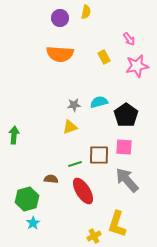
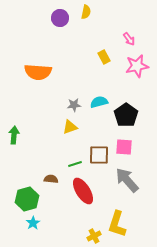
orange semicircle: moved 22 px left, 18 px down
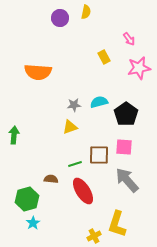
pink star: moved 2 px right, 2 px down
black pentagon: moved 1 px up
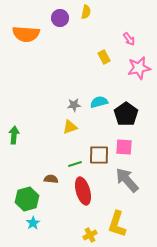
orange semicircle: moved 12 px left, 38 px up
red ellipse: rotated 16 degrees clockwise
yellow cross: moved 4 px left, 1 px up
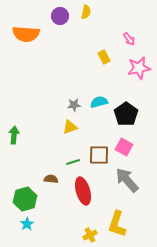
purple circle: moved 2 px up
pink square: rotated 24 degrees clockwise
green line: moved 2 px left, 2 px up
green hexagon: moved 2 px left
cyan star: moved 6 px left, 1 px down
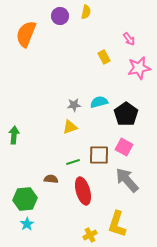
orange semicircle: rotated 108 degrees clockwise
green hexagon: rotated 10 degrees clockwise
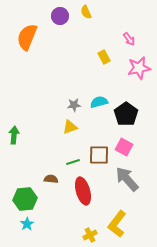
yellow semicircle: rotated 144 degrees clockwise
orange semicircle: moved 1 px right, 3 px down
gray arrow: moved 1 px up
yellow L-shape: rotated 20 degrees clockwise
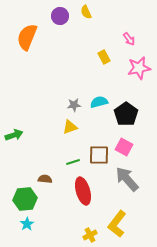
green arrow: rotated 66 degrees clockwise
brown semicircle: moved 6 px left
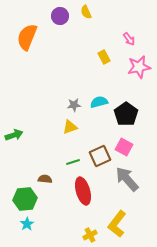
pink star: moved 1 px up
brown square: moved 1 px right, 1 px down; rotated 25 degrees counterclockwise
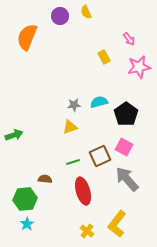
yellow cross: moved 3 px left, 4 px up; rotated 24 degrees counterclockwise
